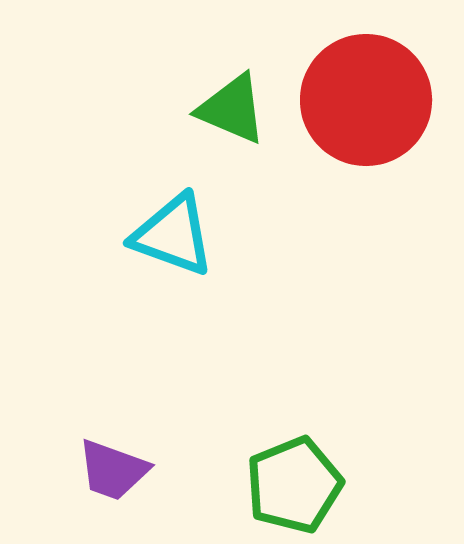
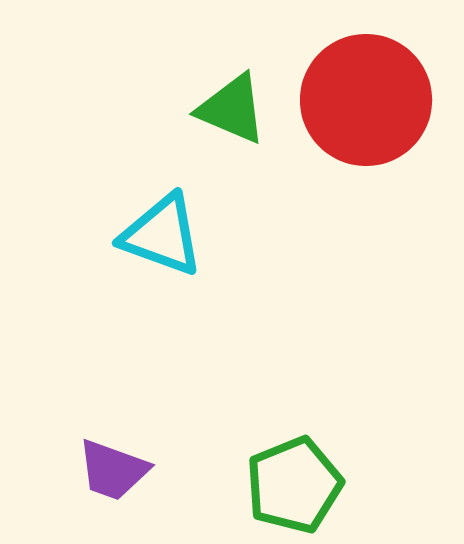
cyan triangle: moved 11 px left
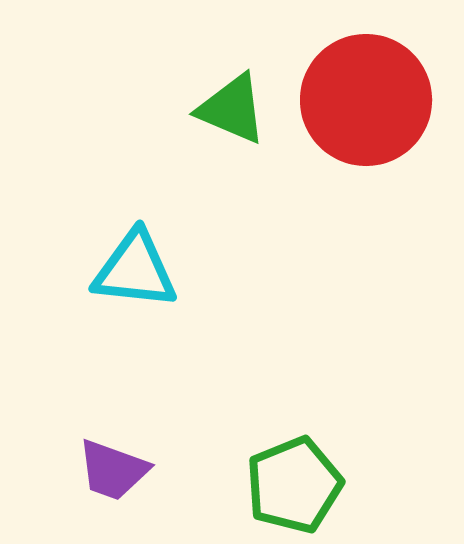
cyan triangle: moved 27 px left, 35 px down; rotated 14 degrees counterclockwise
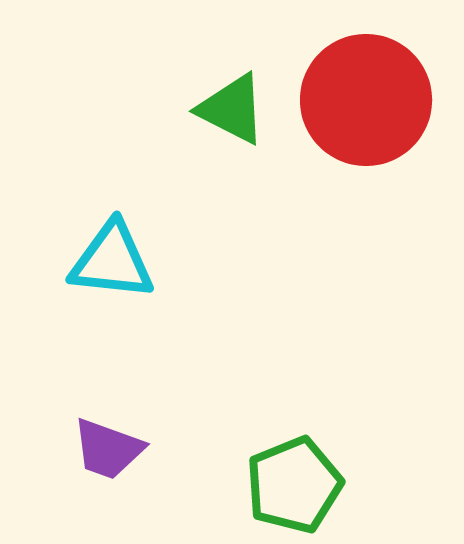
green triangle: rotated 4 degrees clockwise
cyan triangle: moved 23 px left, 9 px up
purple trapezoid: moved 5 px left, 21 px up
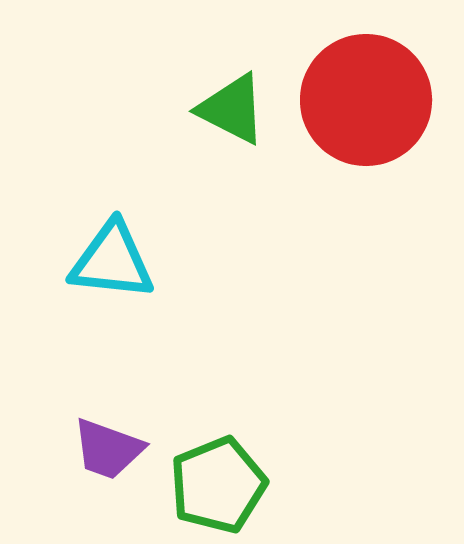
green pentagon: moved 76 px left
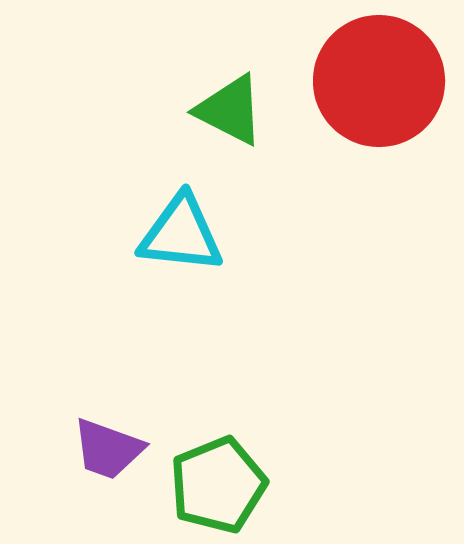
red circle: moved 13 px right, 19 px up
green triangle: moved 2 px left, 1 px down
cyan triangle: moved 69 px right, 27 px up
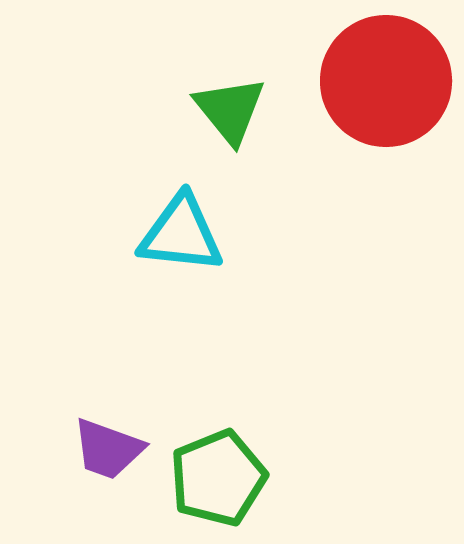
red circle: moved 7 px right
green triangle: rotated 24 degrees clockwise
green pentagon: moved 7 px up
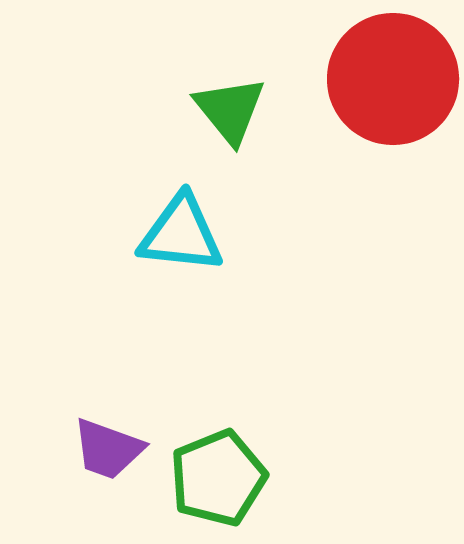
red circle: moved 7 px right, 2 px up
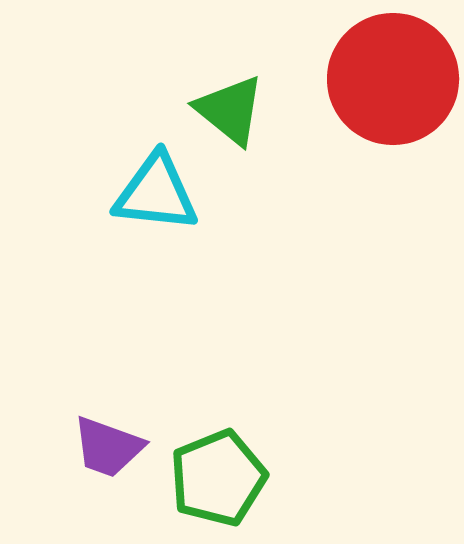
green triangle: rotated 12 degrees counterclockwise
cyan triangle: moved 25 px left, 41 px up
purple trapezoid: moved 2 px up
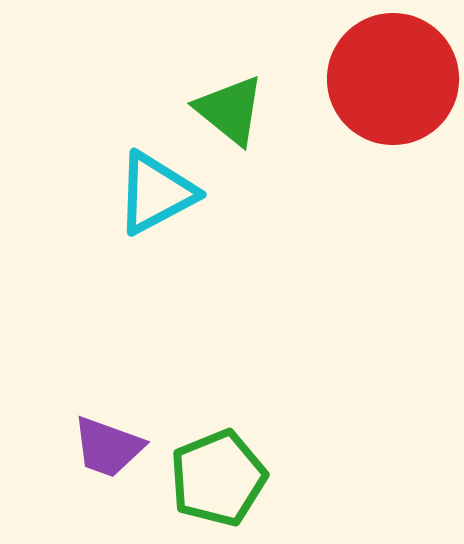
cyan triangle: rotated 34 degrees counterclockwise
